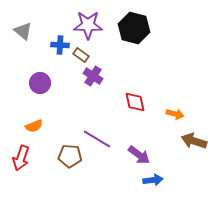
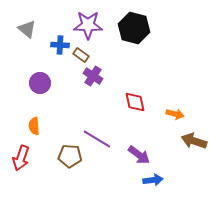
gray triangle: moved 4 px right, 2 px up
orange semicircle: rotated 108 degrees clockwise
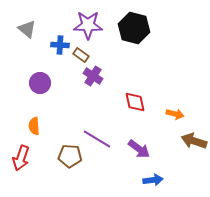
purple arrow: moved 6 px up
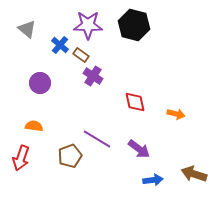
black hexagon: moved 3 px up
blue cross: rotated 36 degrees clockwise
orange arrow: moved 1 px right
orange semicircle: rotated 102 degrees clockwise
brown arrow: moved 33 px down
brown pentagon: rotated 25 degrees counterclockwise
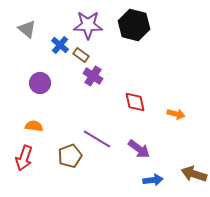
red arrow: moved 3 px right
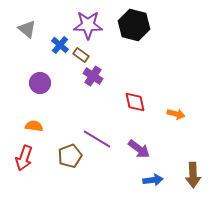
brown arrow: moved 1 px left, 1 px down; rotated 110 degrees counterclockwise
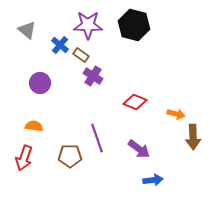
gray triangle: moved 1 px down
red diamond: rotated 55 degrees counterclockwise
purple line: moved 1 px up; rotated 40 degrees clockwise
brown pentagon: rotated 20 degrees clockwise
brown arrow: moved 38 px up
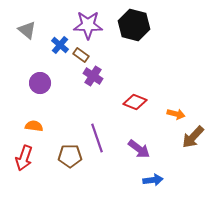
brown arrow: rotated 45 degrees clockwise
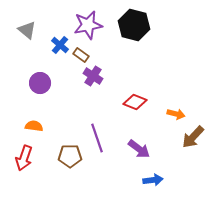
purple star: rotated 12 degrees counterclockwise
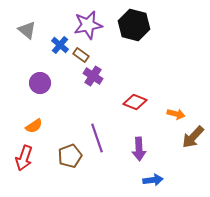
orange semicircle: rotated 138 degrees clockwise
purple arrow: rotated 50 degrees clockwise
brown pentagon: rotated 20 degrees counterclockwise
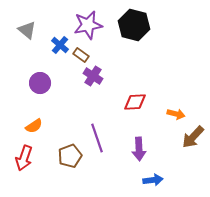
red diamond: rotated 25 degrees counterclockwise
